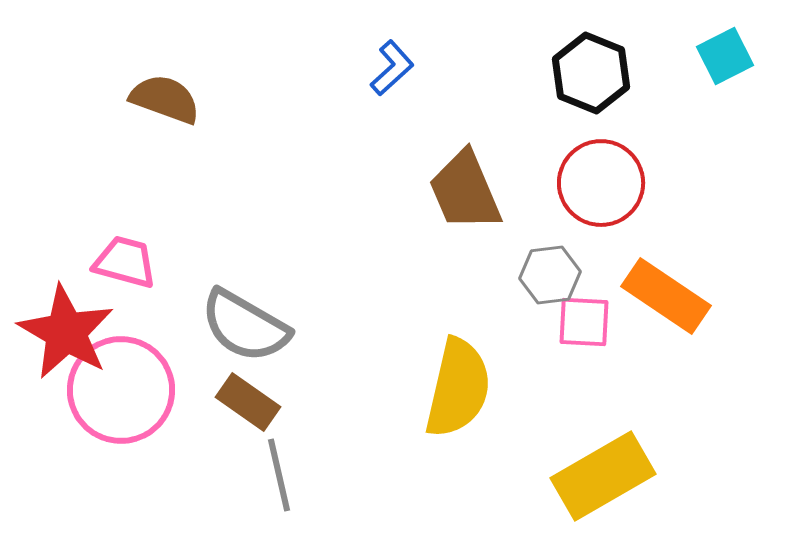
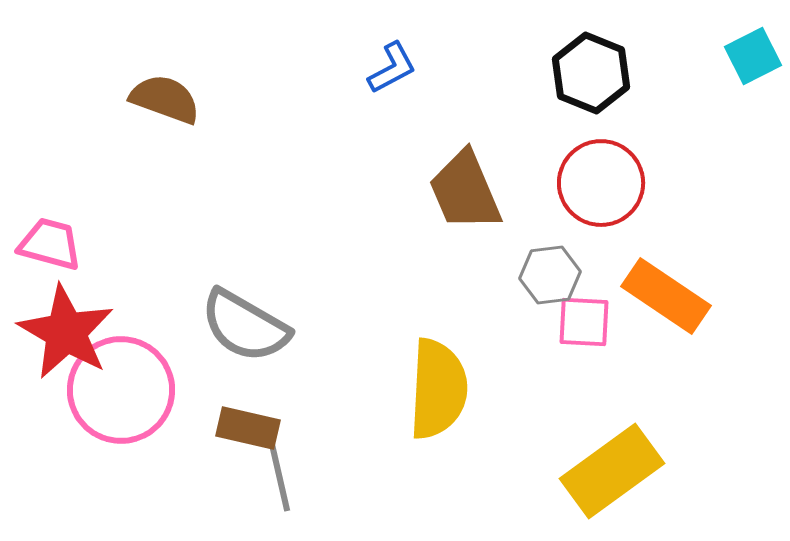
cyan square: moved 28 px right
blue L-shape: rotated 14 degrees clockwise
pink trapezoid: moved 75 px left, 18 px up
yellow semicircle: moved 20 px left, 1 px down; rotated 10 degrees counterclockwise
brown rectangle: moved 26 px down; rotated 22 degrees counterclockwise
yellow rectangle: moved 9 px right, 5 px up; rotated 6 degrees counterclockwise
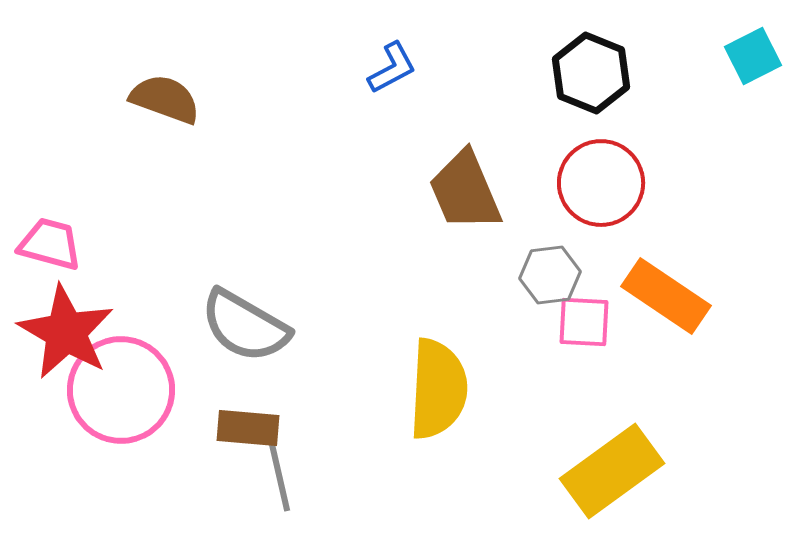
brown rectangle: rotated 8 degrees counterclockwise
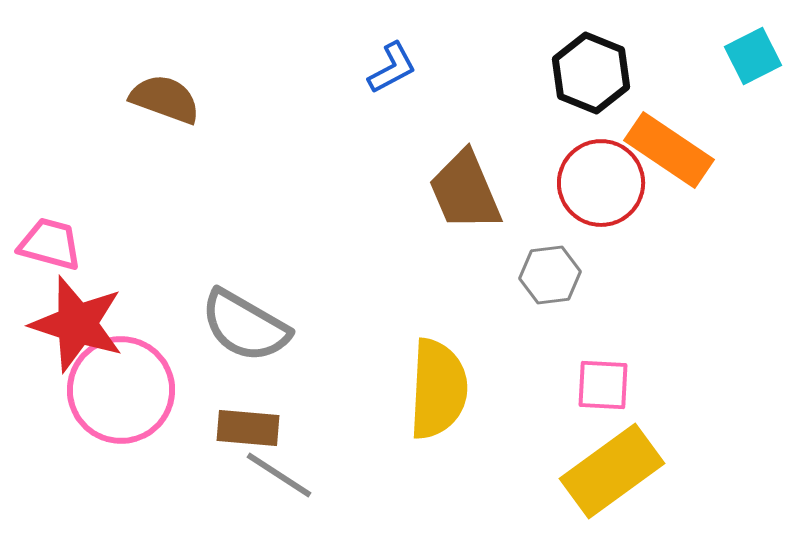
orange rectangle: moved 3 px right, 146 px up
pink square: moved 19 px right, 63 px down
red star: moved 11 px right, 8 px up; rotated 12 degrees counterclockwise
gray line: rotated 44 degrees counterclockwise
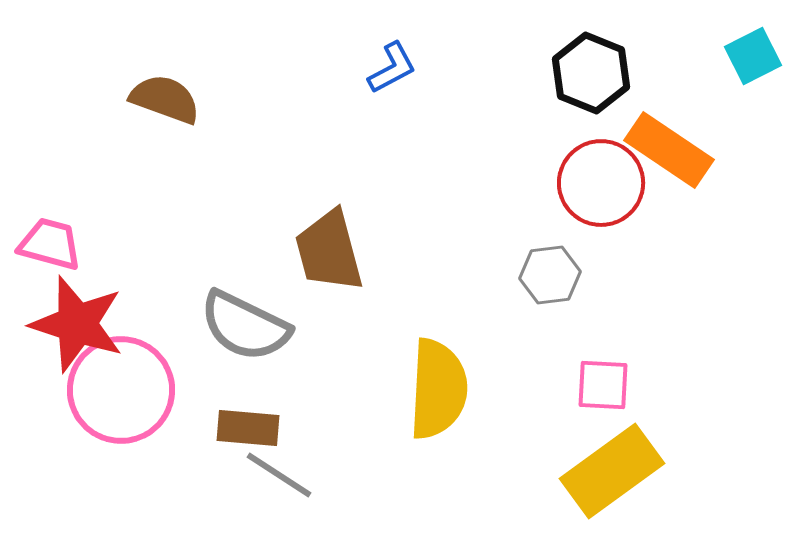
brown trapezoid: moved 136 px left, 60 px down; rotated 8 degrees clockwise
gray semicircle: rotated 4 degrees counterclockwise
